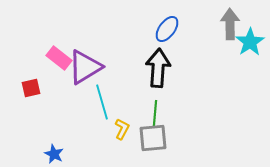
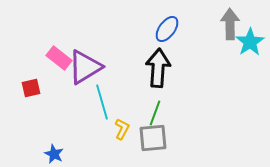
green line: rotated 15 degrees clockwise
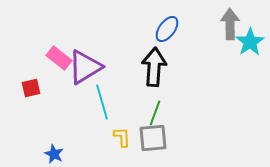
black arrow: moved 4 px left, 1 px up
yellow L-shape: moved 8 px down; rotated 30 degrees counterclockwise
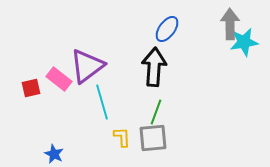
cyan star: moved 6 px left; rotated 24 degrees clockwise
pink rectangle: moved 21 px down
purple triangle: moved 2 px right, 1 px up; rotated 6 degrees counterclockwise
green line: moved 1 px right, 1 px up
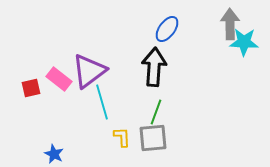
cyan star: rotated 12 degrees clockwise
purple triangle: moved 2 px right, 5 px down
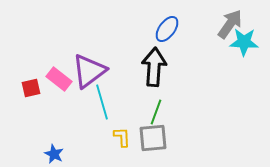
gray arrow: rotated 36 degrees clockwise
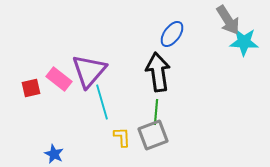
gray arrow: moved 2 px left, 4 px up; rotated 112 degrees clockwise
blue ellipse: moved 5 px right, 5 px down
black arrow: moved 4 px right, 5 px down; rotated 12 degrees counterclockwise
purple triangle: rotated 12 degrees counterclockwise
green line: rotated 15 degrees counterclockwise
gray square: moved 3 px up; rotated 16 degrees counterclockwise
